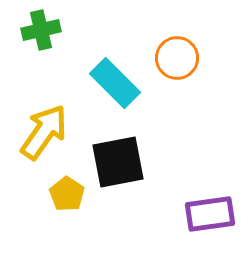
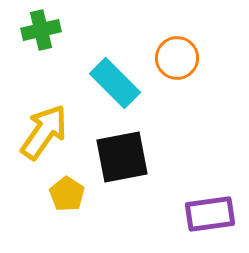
black square: moved 4 px right, 5 px up
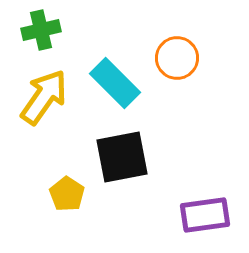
yellow arrow: moved 35 px up
purple rectangle: moved 5 px left, 1 px down
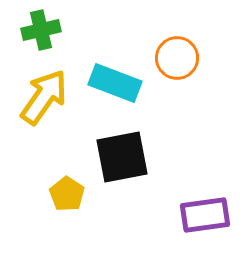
cyan rectangle: rotated 24 degrees counterclockwise
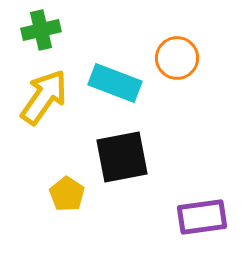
purple rectangle: moved 3 px left, 2 px down
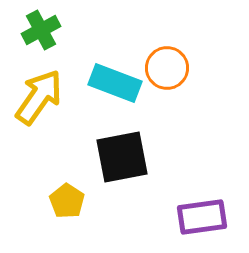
green cross: rotated 15 degrees counterclockwise
orange circle: moved 10 px left, 10 px down
yellow arrow: moved 5 px left
yellow pentagon: moved 7 px down
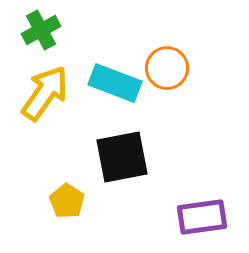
yellow arrow: moved 6 px right, 4 px up
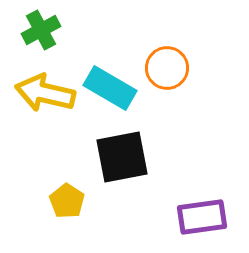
cyan rectangle: moved 5 px left, 5 px down; rotated 9 degrees clockwise
yellow arrow: rotated 112 degrees counterclockwise
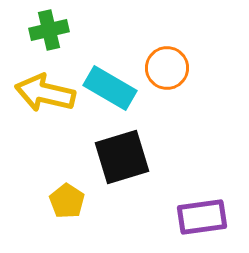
green cross: moved 8 px right; rotated 15 degrees clockwise
black square: rotated 6 degrees counterclockwise
